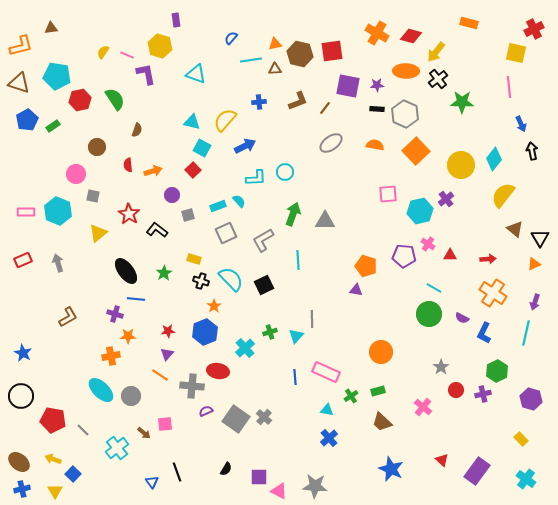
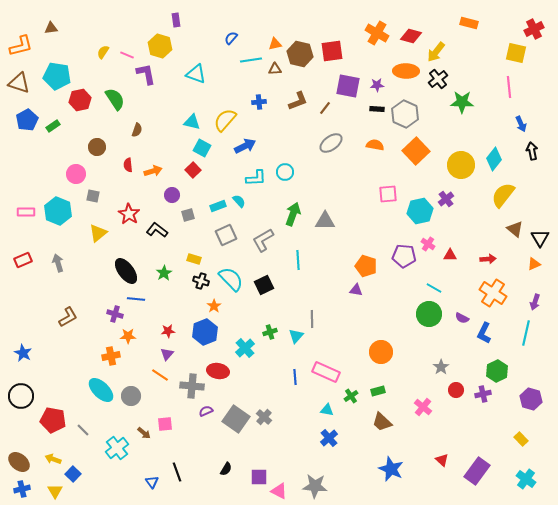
gray square at (226, 233): moved 2 px down
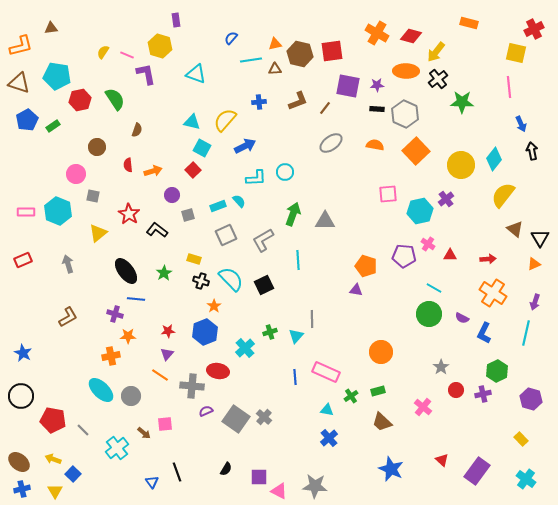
gray arrow at (58, 263): moved 10 px right, 1 px down
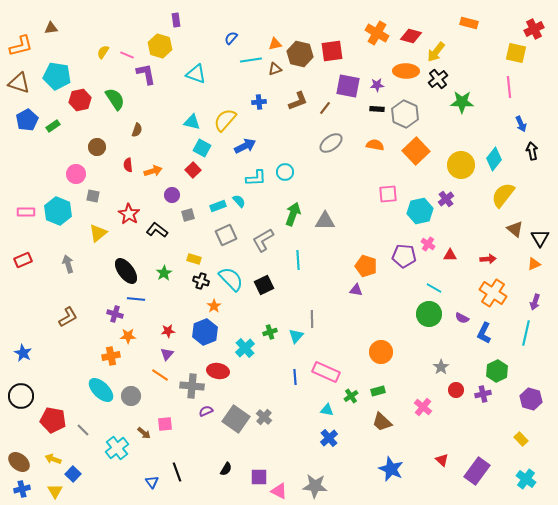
brown triangle at (275, 69): rotated 16 degrees counterclockwise
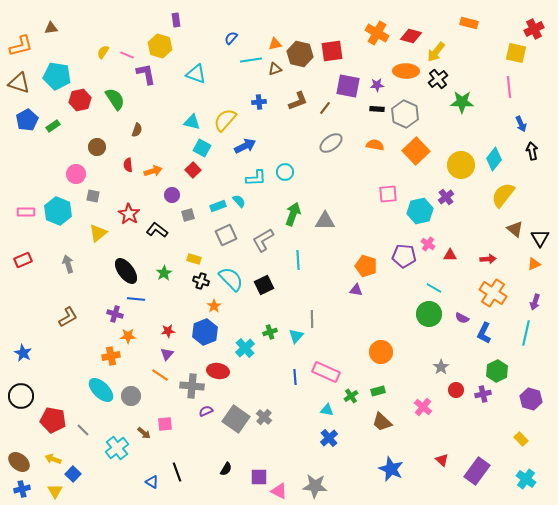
purple cross at (446, 199): moved 2 px up
blue triangle at (152, 482): rotated 24 degrees counterclockwise
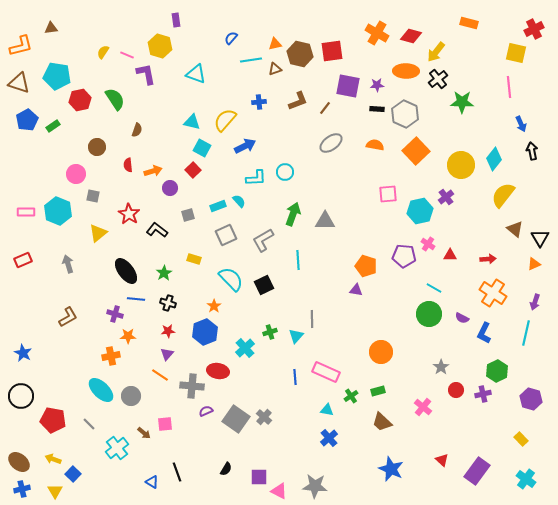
purple circle at (172, 195): moved 2 px left, 7 px up
black cross at (201, 281): moved 33 px left, 22 px down
gray line at (83, 430): moved 6 px right, 6 px up
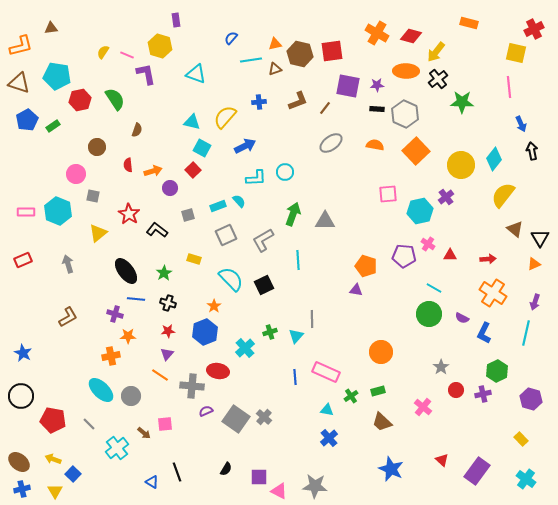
yellow semicircle at (225, 120): moved 3 px up
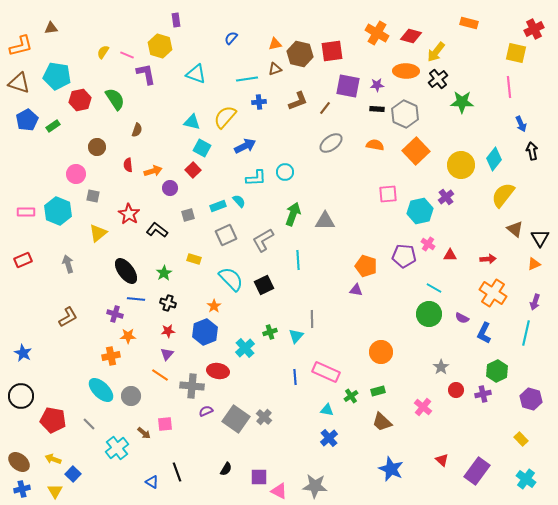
cyan line at (251, 60): moved 4 px left, 19 px down
